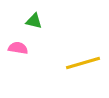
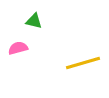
pink semicircle: rotated 24 degrees counterclockwise
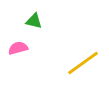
yellow line: rotated 20 degrees counterclockwise
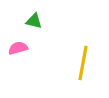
yellow line: rotated 44 degrees counterclockwise
